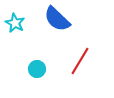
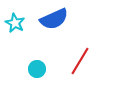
blue semicircle: moved 3 px left; rotated 68 degrees counterclockwise
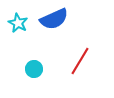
cyan star: moved 3 px right
cyan circle: moved 3 px left
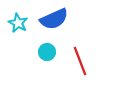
red line: rotated 52 degrees counterclockwise
cyan circle: moved 13 px right, 17 px up
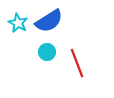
blue semicircle: moved 5 px left, 2 px down; rotated 8 degrees counterclockwise
red line: moved 3 px left, 2 px down
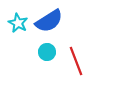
red line: moved 1 px left, 2 px up
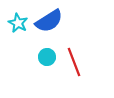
cyan circle: moved 5 px down
red line: moved 2 px left, 1 px down
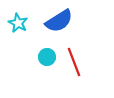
blue semicircle: moved 10 px right
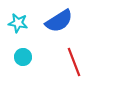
cyan star: rotated 18 degrees counterclockwise
cyan circle: moved 24 px left
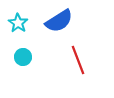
cyan star: rotated 24 degrees clockwise
red line: moved 4 px right, 2 px up
